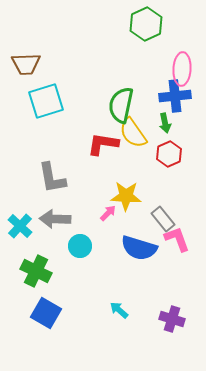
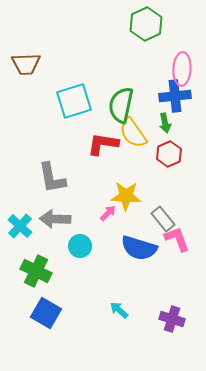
cyan square: moved 28 px right
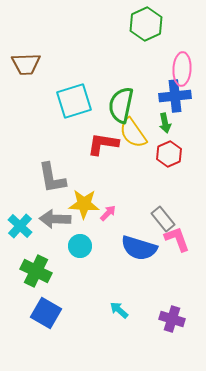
yellow star: moved 42 px left, 8 px down
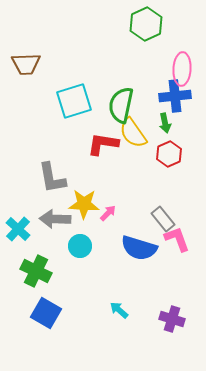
cyan cross: moved 2 px left, 3 px down
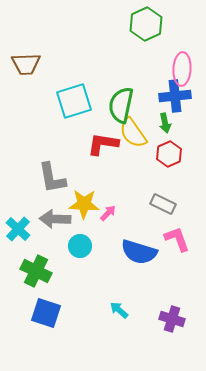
gray rectangle: moved 15 px up; rotated 25 degrees counterclockwise
blue semicircle: moved 4 px down
blue square: rotated 12 degrees counterclockwise
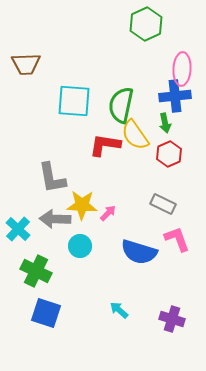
cyan square: rotated 21 degrees clockwise
yellow semicircle: moved 2 px right, 2 px down
red L-shape: moved 2 px right, 1 px down
yellow star: moved 2 px left, 1 px down
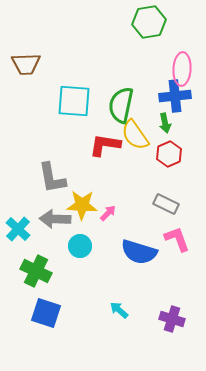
green hexagon: moved 3 px right, 2 px up; rotated 16 degrees clockwise
gray rectangle: moved 3 px right
